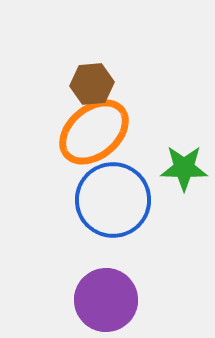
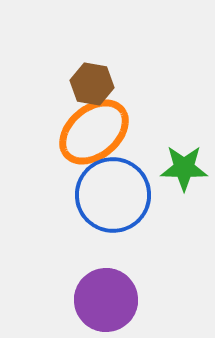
brown hexagon: rotated 15 degrees clockwise
blue circle: moved 5 px up
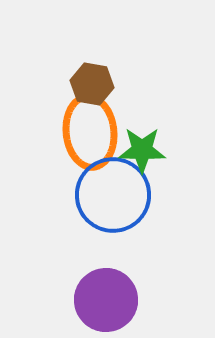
orange ellipse: moved 4 px left; rotated 56 degrees counterclockwise
green star: moved 42 px left, 18 px up
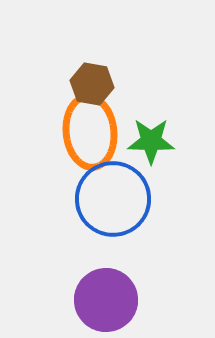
green star: moved 9 px right, 9 px up
blue circle: moved 4 px down
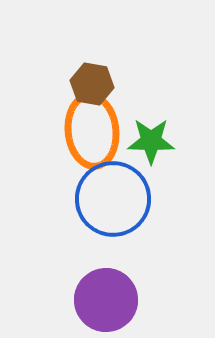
orange ellipse: moved 2 px right, 1 px up
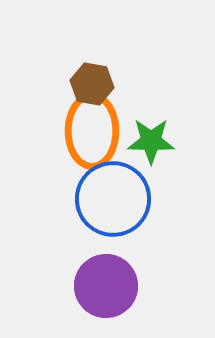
orange ellipse: rotated 6 degrees clockwise
purple circle: moved 14 px up
